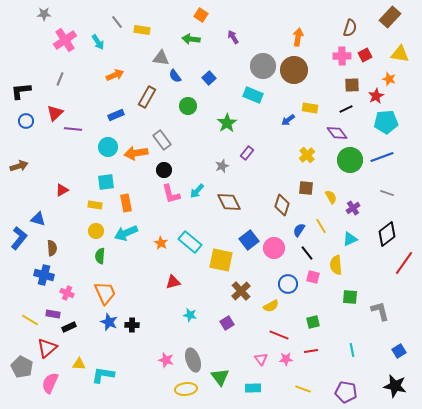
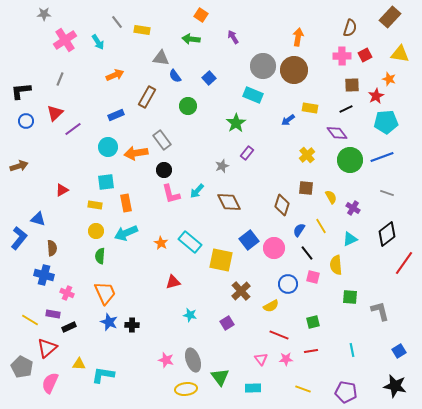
green star at (227, 123): moved 9 px right
purple line at (73, 129): rotated 42 degrees counterclockwise
purple cross at (353, 208): rotated 24 degrees counterclockwise
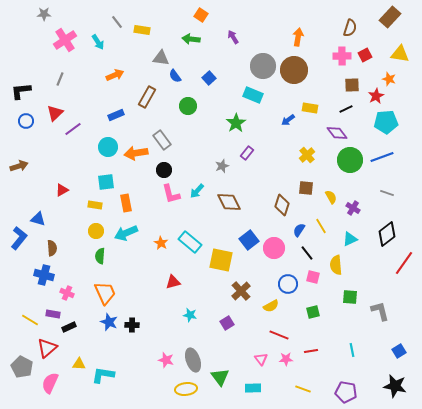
green square at (313, 322): moved 10 px up
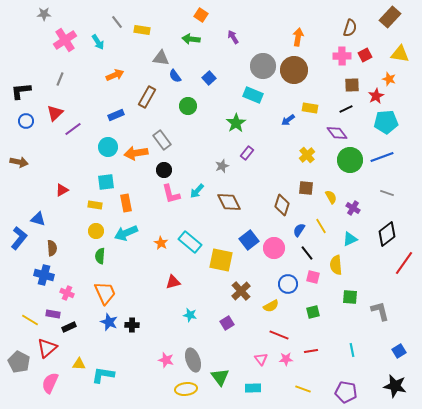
brown arrow at (19, 166): moved 4 px up; rotated 30 degrees clockwise
gray pentagon at (22, 367): moved 3 px left, 5 px up
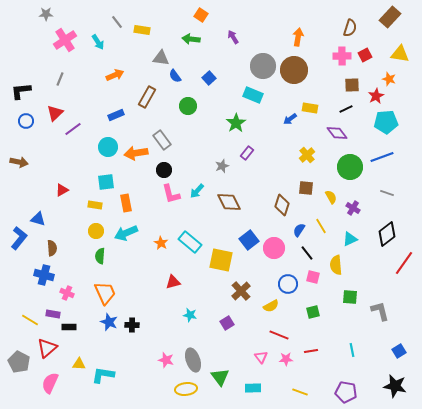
gray star at (44, 14): moved 2 px right
blue arrow at (288, 120): moved 2 px right, 1 px up
green circle at (350, 160): moved 7 px down
black rectangle at (69, 327): rotated 24 degrees clockwise
pink triangle at (261, 359): moved 2 px up
yellow line at (303, 389): moved 3 px left, 3 px down
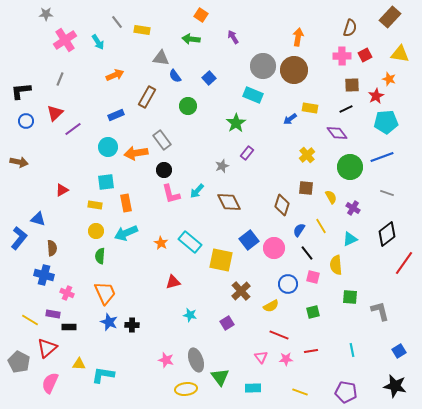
gray ellipse at (193, 360): moved 3 px right
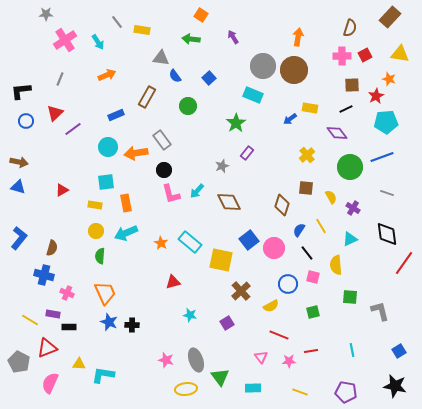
orange arrow at (115, 75): moved 8 px left
blue triangle at (38, 219): moved 20 px left, 32 px up
black diamond at (387, 234): rotated 60 degrees counterclockwise
brown semicircle at (52, 248): rotated 21 degrees clockwise
red triangle at (47, 348): rotated 20 degrees clockwise
pink star at (286, 359): moved 3 px right, 2 px down
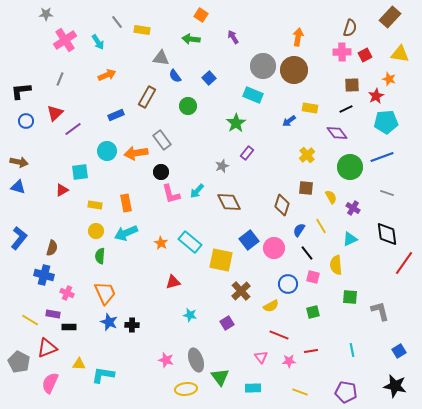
pink cross at (342, 56): moved 4 px up
blue arrow at (290, 119): moved 1 px left, 2 px down
cyan circle at (108, 147): moved 1 px left, 4 px down
black circle at (164, 170): moved 3 px left, 2 px down
cyan square at (106, 182): moved 26 px left, 10 px up
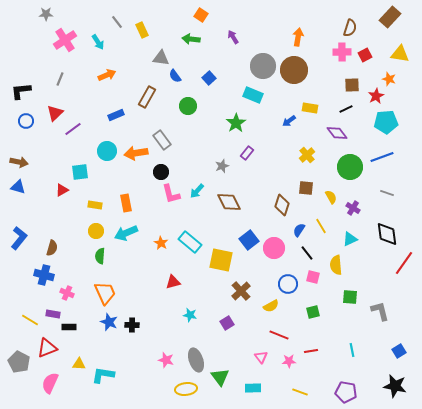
yellow rectangle at (142, 30): rotated 56 degrees clockwise
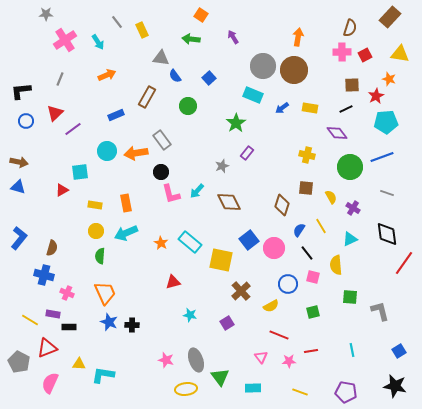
blue arrow at (289, 121): moved 7 px left, 13 px up
yellow cross at (307, 155): rotated 35 degrees counterclockwise
